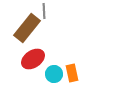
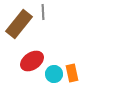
gray line: moved 1 px left, 1 px down
brown rectangle: moved 8 px left, 4 px up
red ellipse: moved 1 px left, 2 px down
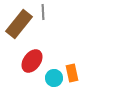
red ellipse: rotated 20 degrees counterclockwise
cyan circle: moved 4 px down
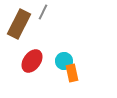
gray line: rotated 28 degrees clockwise
brown rectangle: rotated 12 degrees counterclockwise
cyan circle: moved 10 px right, 17 px up
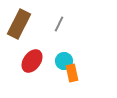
gray line: moved 16 px right, 12 px down
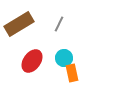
brown rectangle: rotated 32 degrees clockwise
cyan circle: moved 3 px up
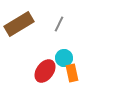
red ellipse: moved 13 px right, 10 px down
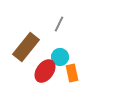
brown rectangle: moved 7 px right, 23 px down; rotated 20 degrees counterclockwise
cyan circle: moved 4 px left, 1 px up
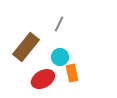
red ellipse: moved 2 px left, 8 px down; rotated 25 degrees clockwise
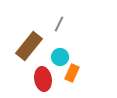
brown rectangle: moved 3 px right, 1 px up
orange rectangle: rotated 36 degrees clockwise
red ellipse: rotated 70 degrees counterclockwise
